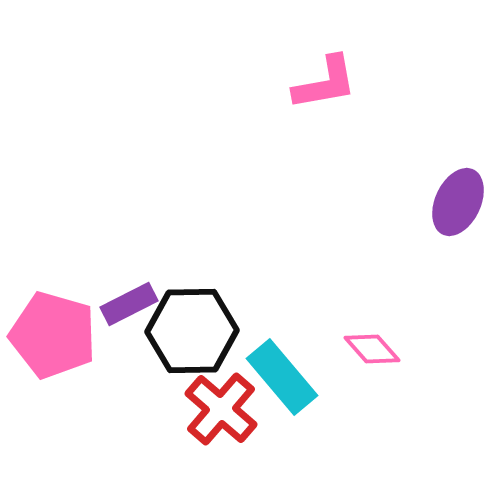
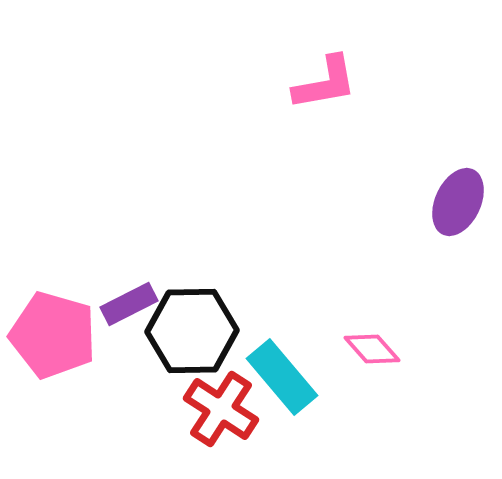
red cross: rotated 8 degrees counterclockwise
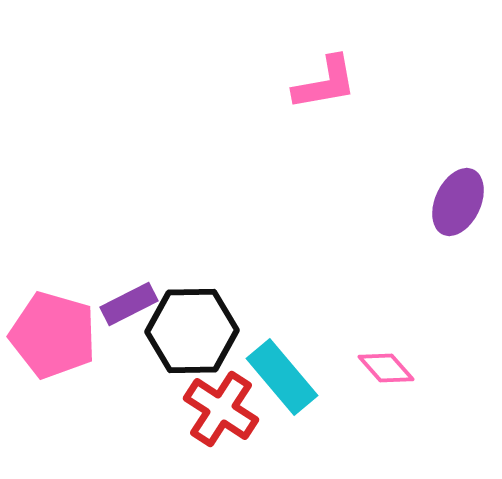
pink diamond: moved 14 px right, 19 px down
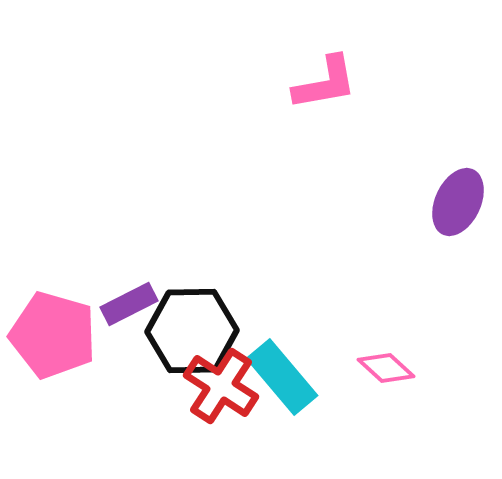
pink diamond: rotated 6 degrees counterclockwise
red cross: moved 23 px up
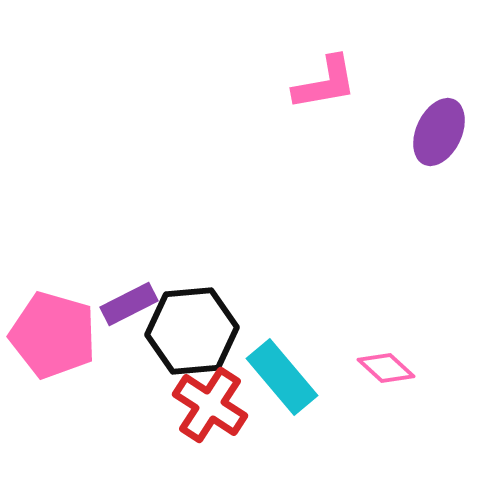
purple ellipse: moved 19 px left, 70 px up
black hexagon: rotated 4 degrees counterclockwise
red cross: moved 11 px left, 19 px down
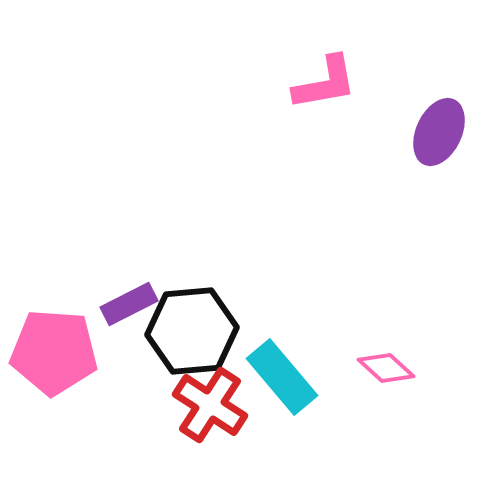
pink pentagon: moved 1 px right, 17 px down; rotated 12 degrees counterclockwise
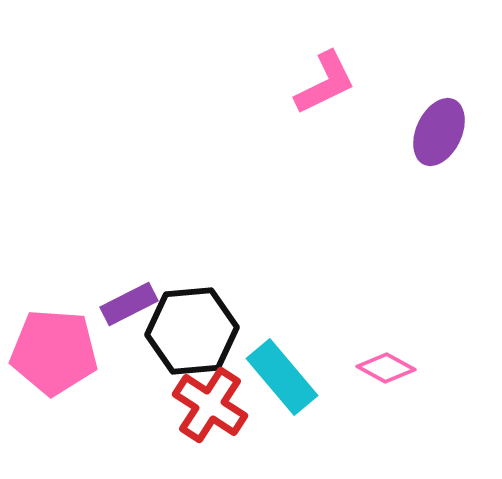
pink L-shape: rotated 16 degrees counterclockwise
pink diamond: rotated 14 degrees counterclockwise
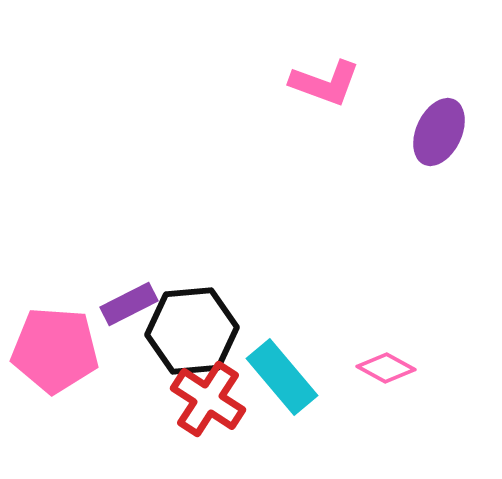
pink L-shape: rotated 46 degrees clockwise
pink pentagon: moved 1 px right, 2 px up
red cross: moved 2 px left, 6 px up
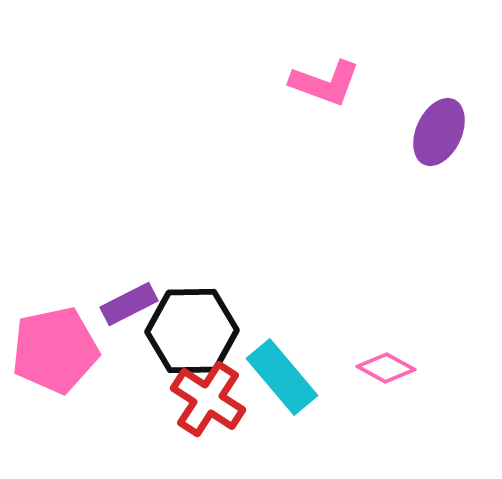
black hexagon: rotated 4 degrees clockwise
pink pentagon: rotated 16 degrees counterclockwise
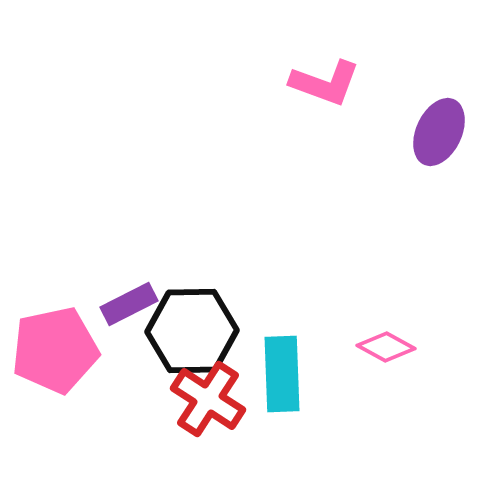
pink diamond: moved 21 px up
cyan rectangle: moved 3 px up; rotated 38 degrees clockwise
